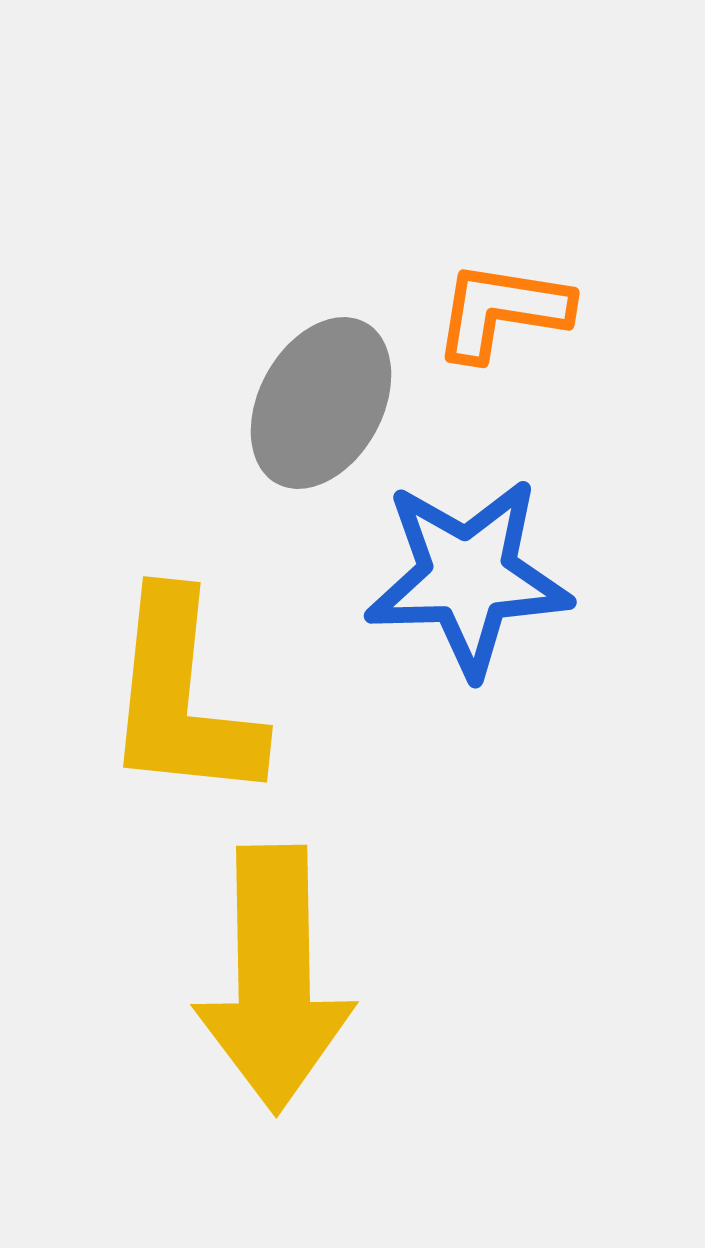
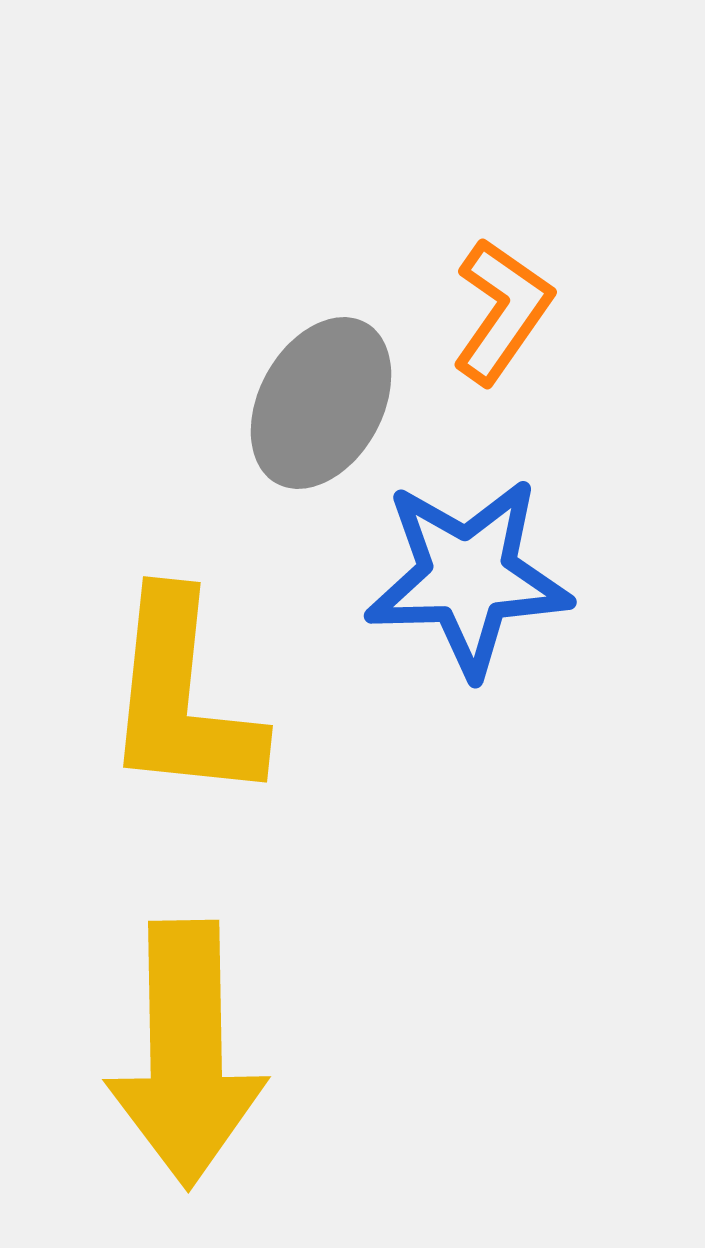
orange L-shape: rotated 116 degrees clockwise
yellow arrow: moved 88 px left, 75 px down
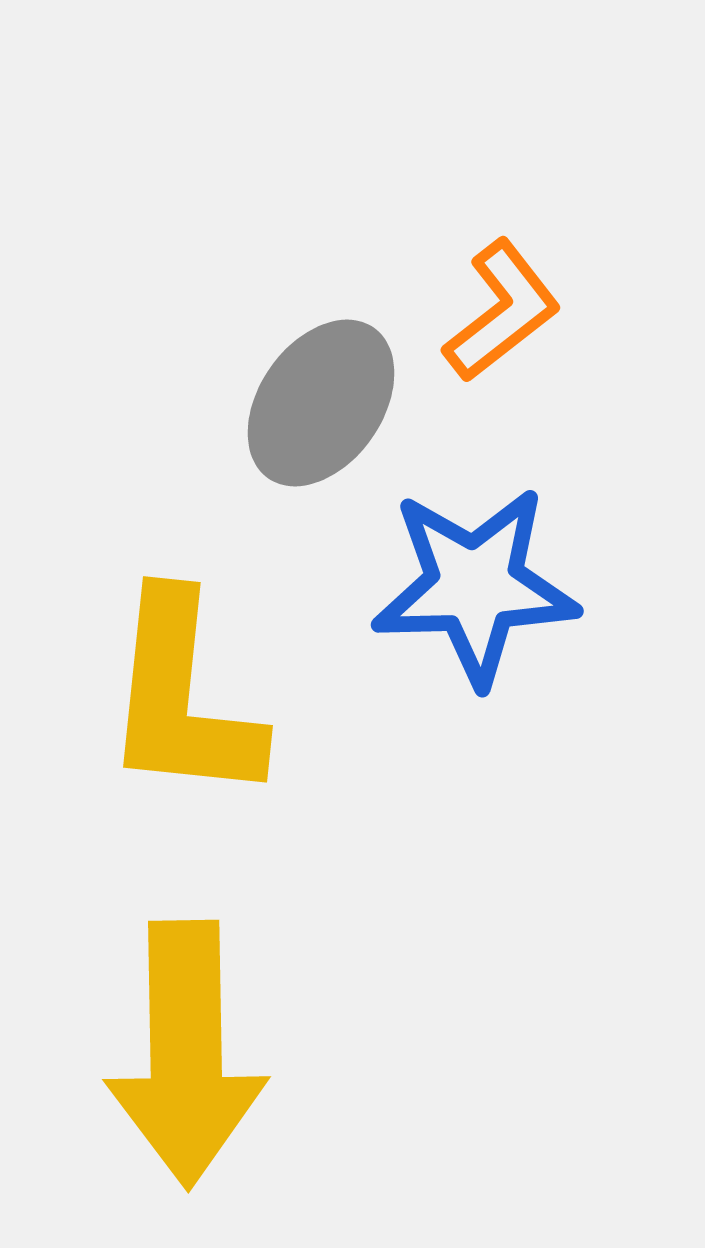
orange L-shape: rotated 17 degrees clockwise
gray ellipse: rotated 6 degrees clockwise
blue star: moved 7 px right, 9 px down
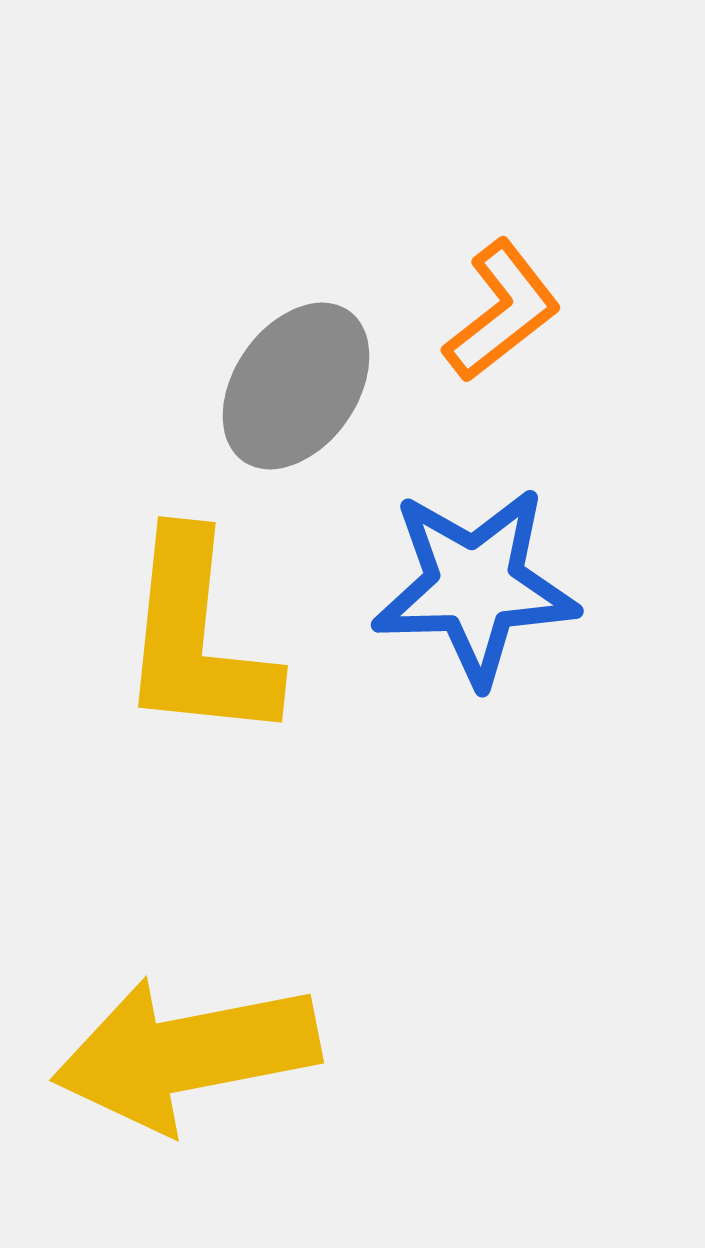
gray ellipse: moved 25 px left, 17 px up
yellow L-shape: moved 15 px right, 60 px up
yellow arrow: rotated 80 degrees clockwise
